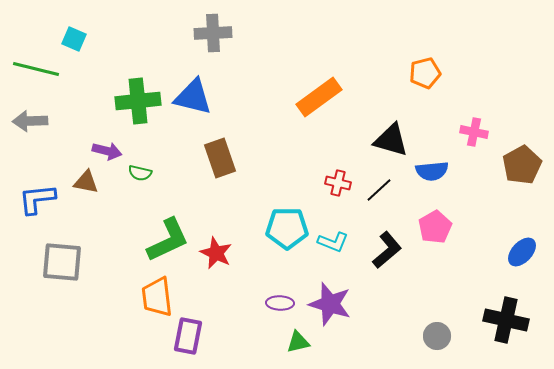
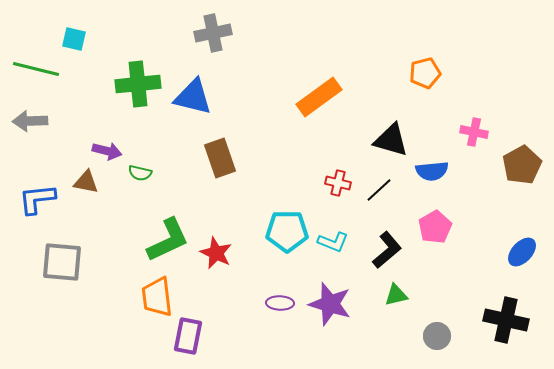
gray cross: rotated 9 degrees counterclockwise
cyan square: rotated 10 degrees counterclockwise
green cross: moved 17 px up
cyan pentagon: moved 3 px down
green triangle: moved 98 px right, 47 px up
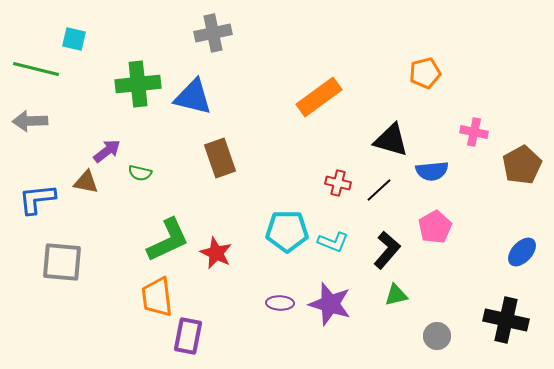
purple arrow: rotated 52 degrees counterclockwise
black L-shape: rotated 9 degrees counterclockwise
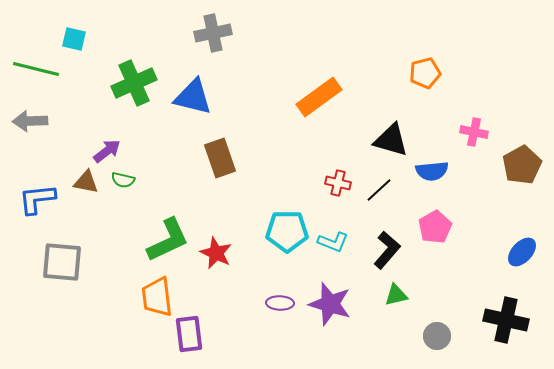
green cross: moved 4 px left, 1 px up; rotated 18 degrees counterclockwise
green semicircle: moved 17 px left, 7 px down
purple rectangle: moved 1 px right, 2 px up; rotated 18 degrees counterclockwise
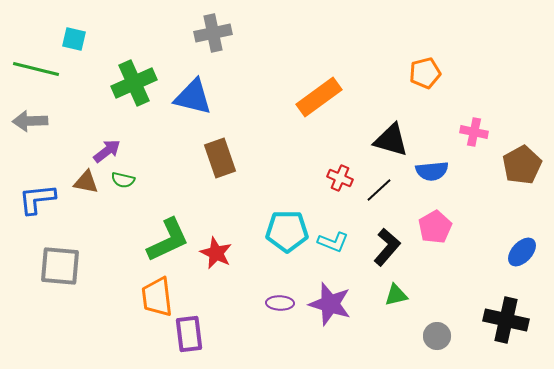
red cross: moved 2 px right, 5 px up; rotated 10 degrees clockwise
black L-shape: moved 3 px up
gray square: moved 2 px left, 4 px down
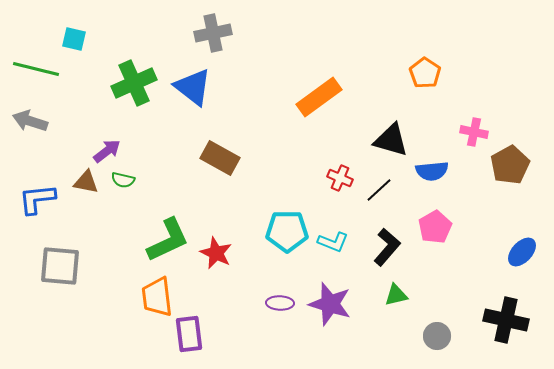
orange pentagon: rotated 24 degrees counterclockwise
blue triangle: moved 10 px up; rotated 24 degrees clockwise
gray arrow: rotated 20 degrees clockwise
brown rectangle: rotated 42 degrees counterclockwise
brown pentagon: moved 12 px left
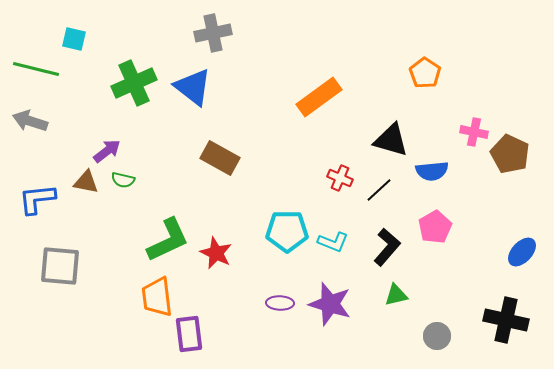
brown pentagon: moved 11 px up; rotated 18 degrees counterclockwise
